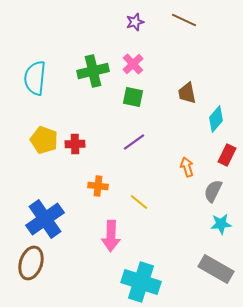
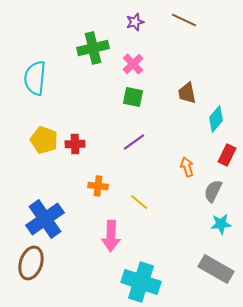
green cross: moved 23 px up
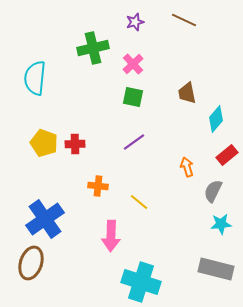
yellow pentagon: moved 3 px down
red rectangle: rotated 25 degrees clockwise
gray rectangle: rotated 16 degrees counterclockwise
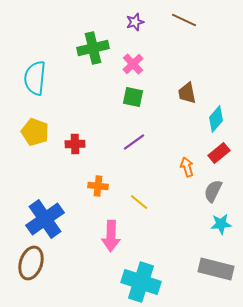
yellow pentagon: moved 9 px left, 11 px up
red rectangle: moved 8 px left, 2 px up
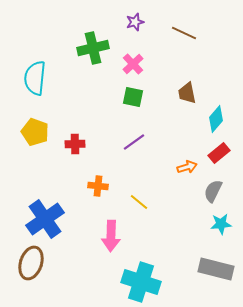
brown line: moved 13 px down
orange arrow: rotated 90 degrees clockwise
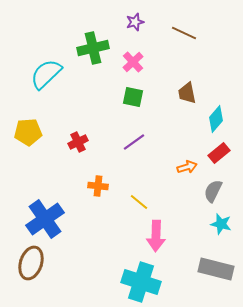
pink cross: moved 2 px up
cyan semicircle: moved 11 px right, 4 px up; rotated 40 degrees clockwise
yellow pentagon: moved 7 px left; rotated 24 degrees counterclockwise
red cross: moved 3 px right, 2 px up; rotated 24 degrees counterclockwise
cyan star: rotated 20 degrees clockwise
pink arrow: moved 45 px right
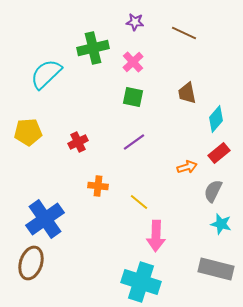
purple star: rotated 24 degrees clockwise
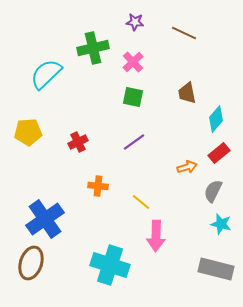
yellow line: moved 2 px right
cyan cross: moved 31 px left, 17 px up
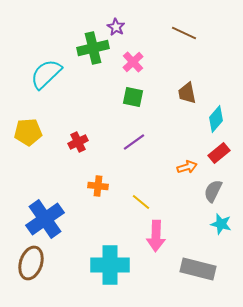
purple star: moved 19 px left, 5 px down; rotated 24 degrees clockwise
cyan cross: rotated 18 degrees counterclockwise
gray rectangle: moved 18 px left
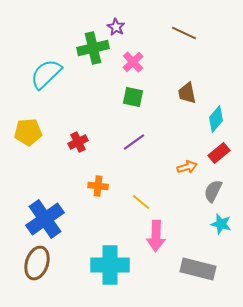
brown ellipse: moved 6 px right
